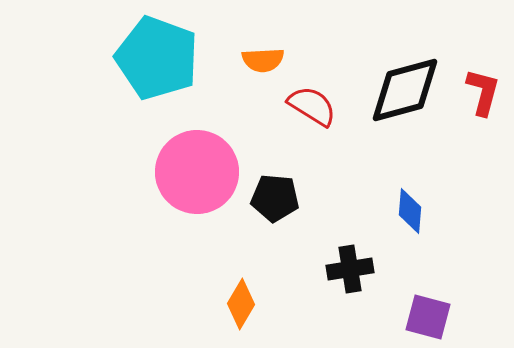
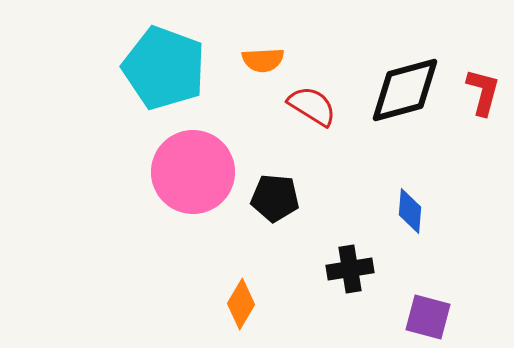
cyan pentagon: moved 7 px right, 10 px down
pink circle: moved 4 px left
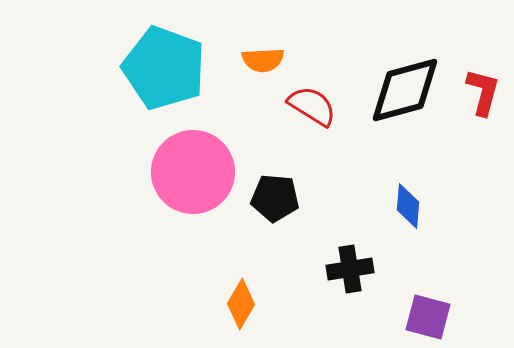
blue diamond: moved 2 px left, 5 px up
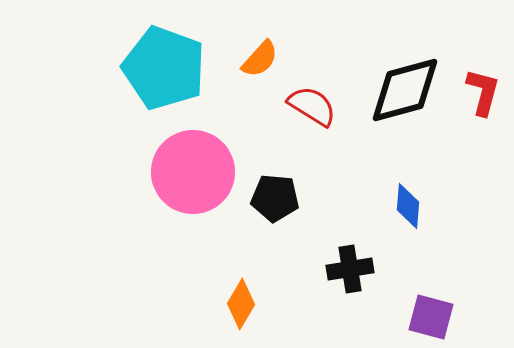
orange semicircle: moved 3 px left, 1 px up; rotated 45 degrees counterclockwise
purple square: moved 3 px right
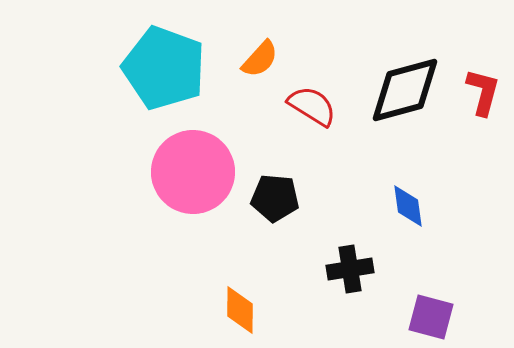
blue diamond: rotated 12 degrees counterclockwise
orange diamond: moved 1 px left, 6 px down; rotated 30 degrees counterclockwise
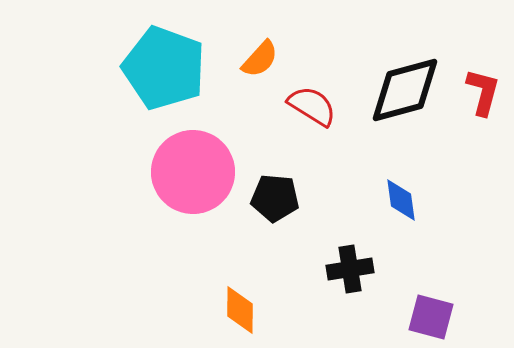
blue diamond: moved 7 px left, 6 px up
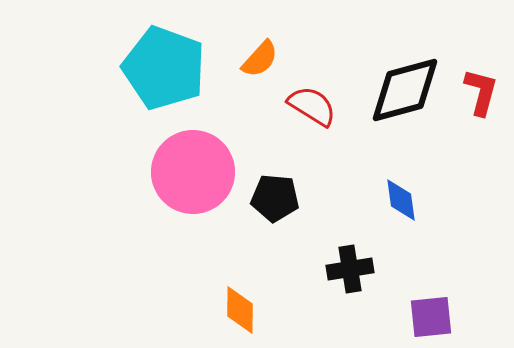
red L-shape: moved 2 px left
purple square: rotated 21 degrees counterclockwise
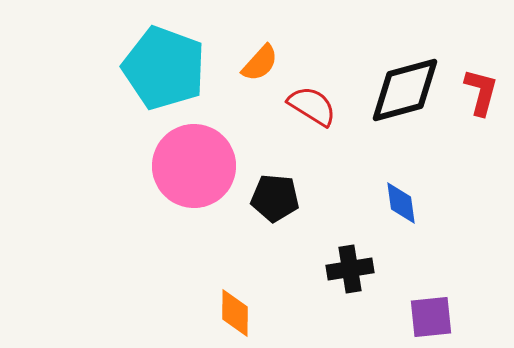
orange semicircle: moved 4 px down
pink circle: moved 1 px right, 6 px up
blue diamond: moved 3 px down
orange diamond: moved 5 px left, 3 px down
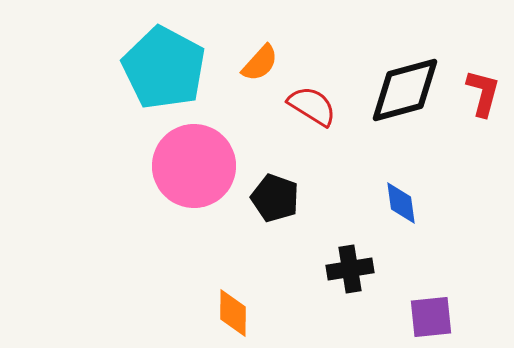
cyan pentagon: rotated 8 degrees clockwise
red L-shape: moved 2 px right, 1 px down
black pentagon: rotated 15 degrees clockwise
orange diamond: moved 2 px left
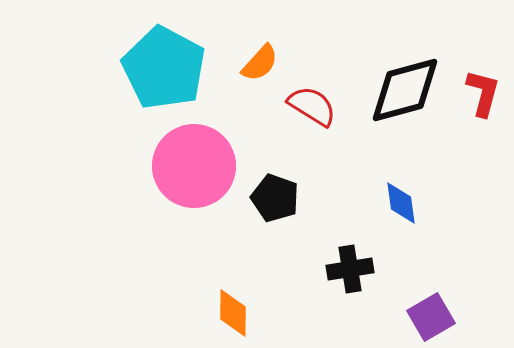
purple square: rotated 24 degrees counterclockwise
